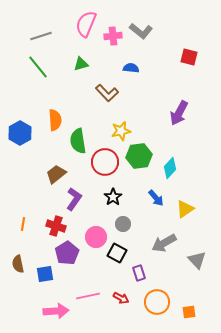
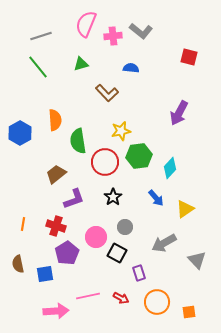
purple L-shape: rotated 35 degrees clockwise
gray circle: moved 2 px right, 3 px down
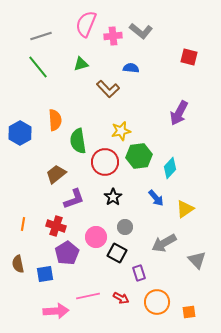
brown L-shape: moved 1 px right, 4 px up
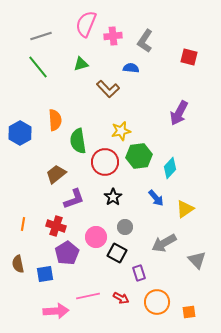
gray L-shape: moved 4 px right, 10 px down; rotated 85 degrees clockwise
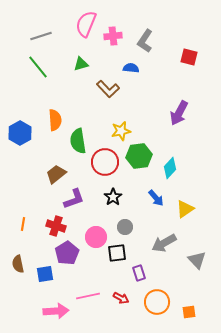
black square: rotated 36 degrees counterclockwise
